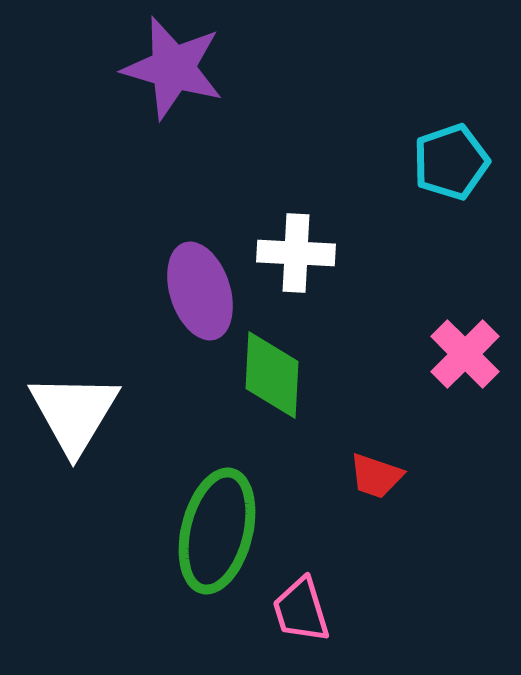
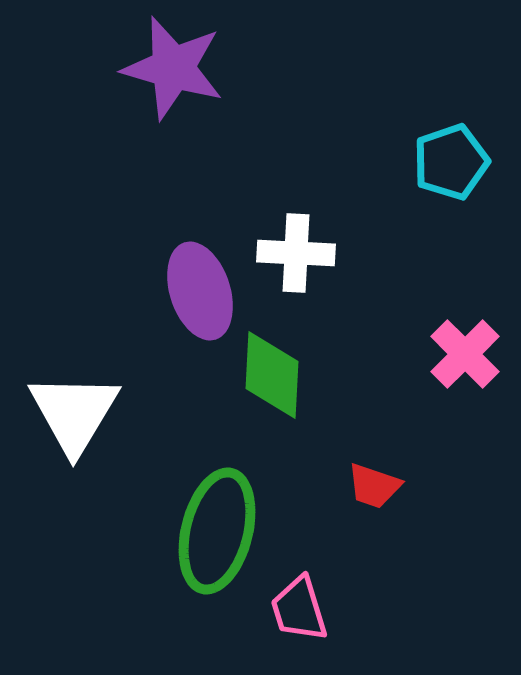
red trapezoid: moved 2 px left, 10 px down
pink trapezoid: moved 2 px left, 1 px up
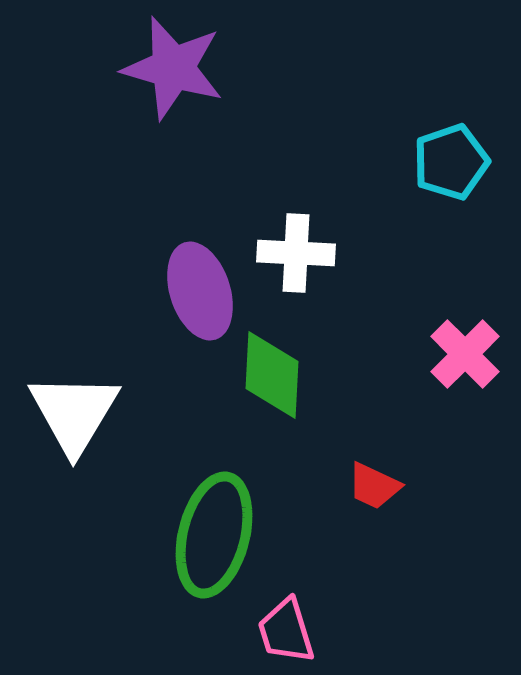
red trapezoid: rotated 6 degrees clockwise
green ellipse: moved 3 px left, 4 px down
pink trapezoid: moved 13 px left, 22 px down
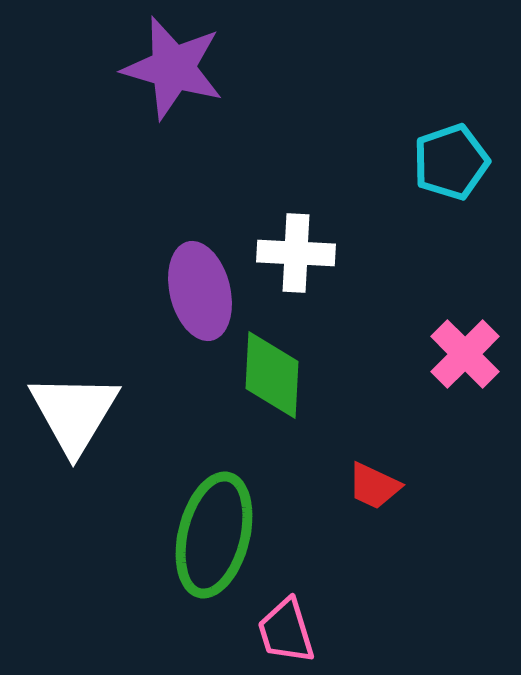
purple ellipse: rotated 4 degrees clockwise
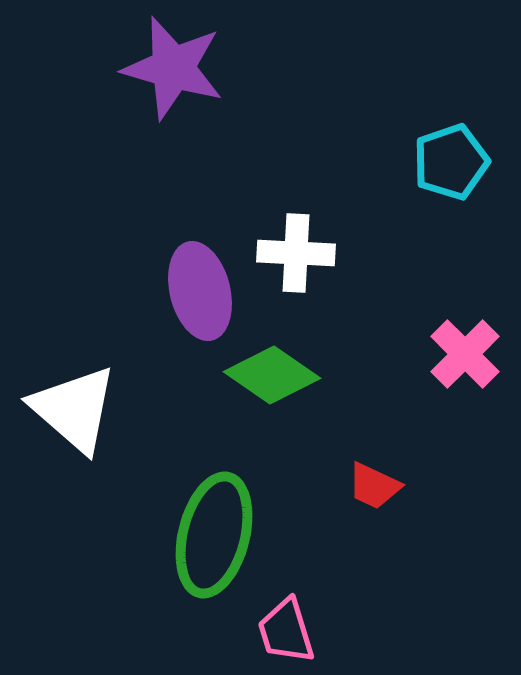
green diamond: rotated 58 degrees counterclockwise
white triangle: moved 4 px up; rotated 20 degrees counterclockwise
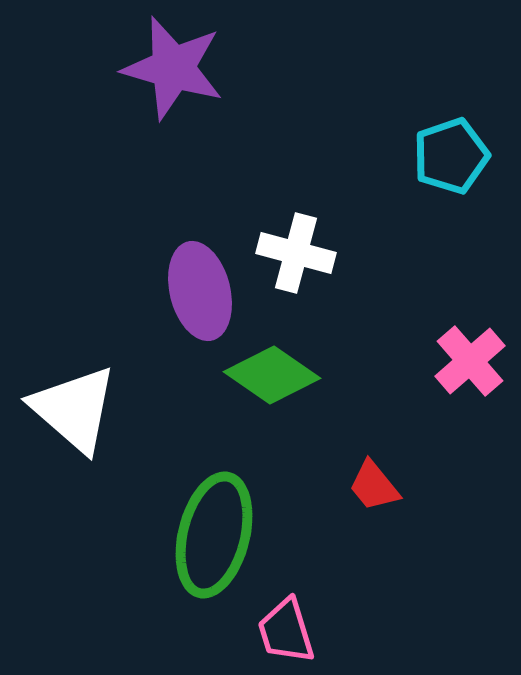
cyan pentagon: moved 6 px up
white cross: rotated 12 degrees clockwise
pink cross: moved 5 px right, 7 px down; rotated 4 degrees clockwise
red trapezoid: rotated 26 degrees clockwise
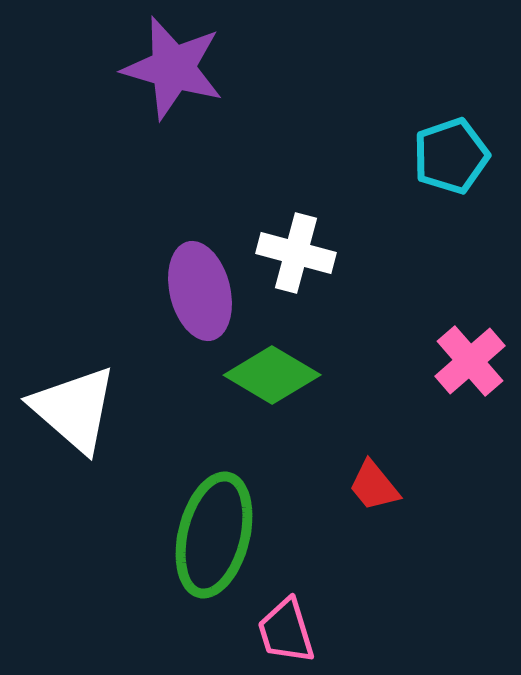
green diamond: rotated 4 degrees counterclockwise
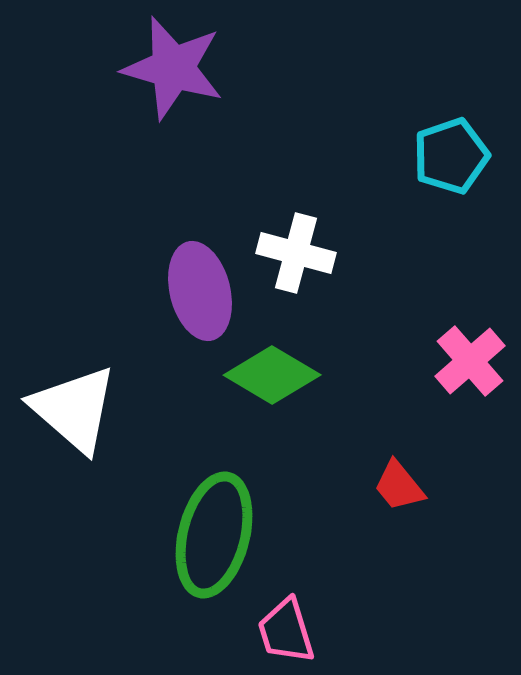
red trapezoid: moved 25 px right
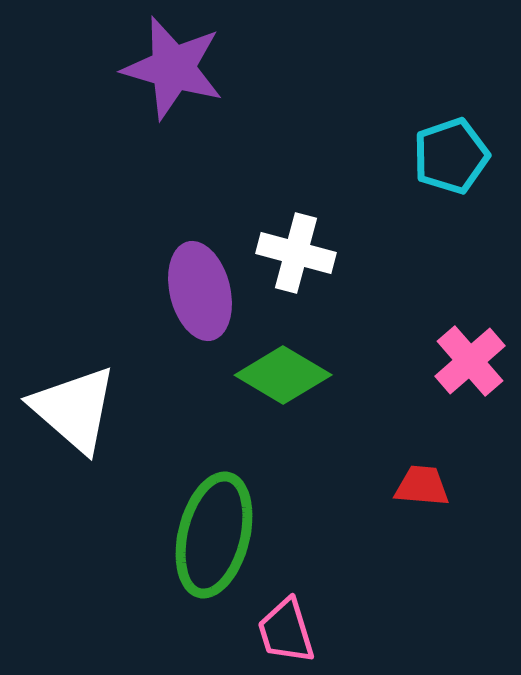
green diamond: moved 11 px right
red trapezoid: moved 23 px right; rotated 134 degrees clockwise
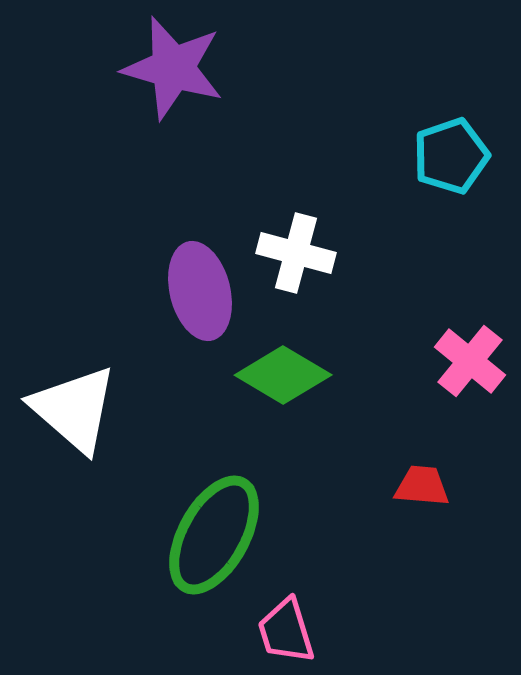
pink cross: rotated 10 degrees counterclockwise
green ellipse: rotated 15 degrees clockwise
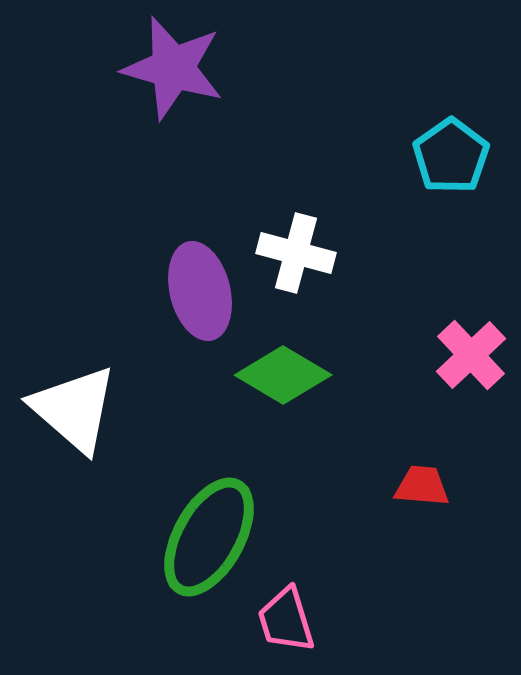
cyan pentagon: rotated 16 degrees counterclockwise
pink cross: moved 1 px right, 6 px up; rotated 8 degrees clockwise
green ellipse: moved 5 px left, 2 px down
pink trapezoid: moved 11 px up
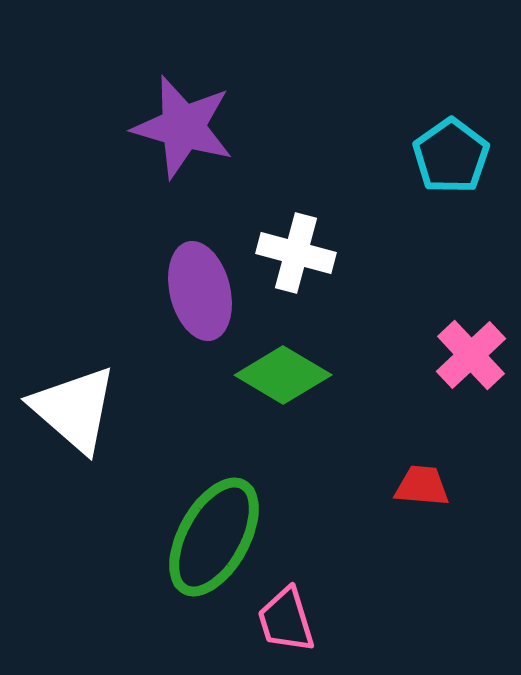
purple star: moved 10 px right, 59 px down
green ellipse: moved 5 px right
